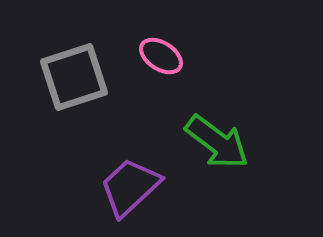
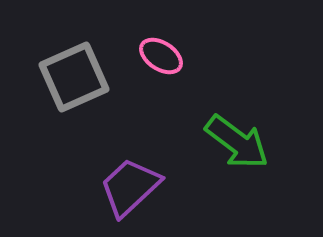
gray square: rotated 6 degrees counterclockwise
green arrow: moved 20 px right
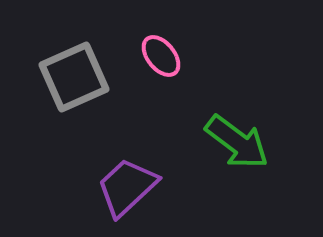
pink ellipse: rotated 18 degrees clockwise
purple trapezoid: moved 3 px left
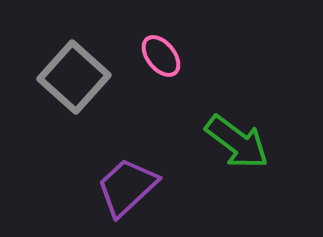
gray square: rotated 24 degrees counterclockwise
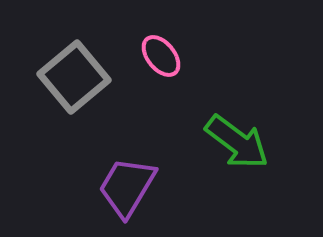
gray square: rotated 8 degrees clockwise
purple trapezoid: rotated 16 degrees counterclockwise
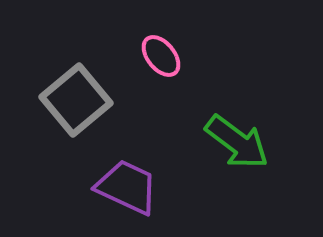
gray square: moved 2 px right, 23 px down
purple trapezoid: rotated 84 degrees clockwise
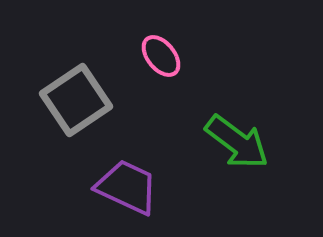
gray square: rotated 6 degrees clockwise
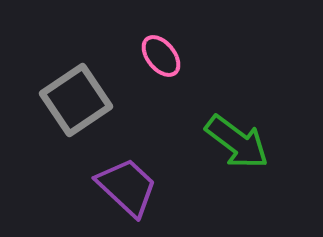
purple trapezoid: rotated 18 degrees clockwise
